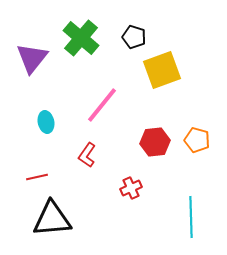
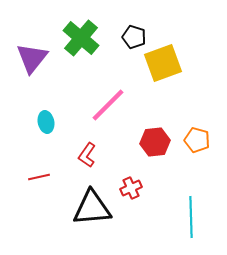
yellow square: moved 1 px right, 7 px up
pink line: moved 6 px right; rotated 6 degrees clockwise
red line: moved 2 px right
black triangle: moved 40 px right, 11 px up
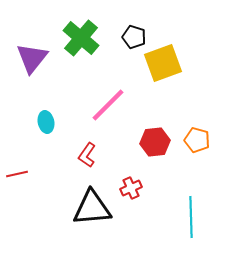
red line: moved 22 px left, 3 px up
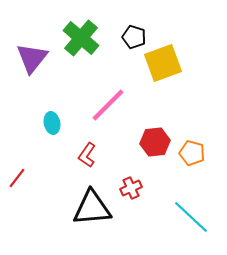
cyan ellipse: moved 6 px right, 1 px down
orange pentagon: moved 5 px left, 13 px down
red line: moved 4 px down; rotated 40 degrees counterclockwise
cyan line: rotated 45 degrees counterclockwise
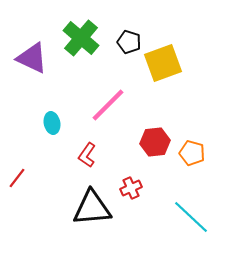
black pentagon: moved 5 px left, 5 px down
purple triangle: rotated 44 degrees counterclockwise
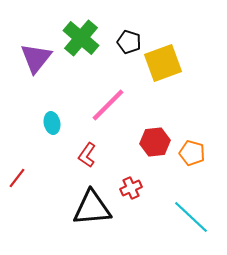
purple triangle: moved 4 px right; rotated 44 degrees clockwise
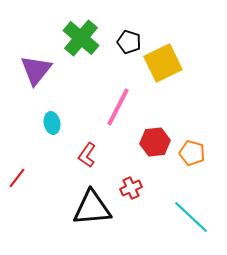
purple triangle: moved 12 px down
yellow square: rotated 6 degrees counterclockwise
pink line: moved 10 px right, 2 px down; rotated 18 degrees counterclockwise
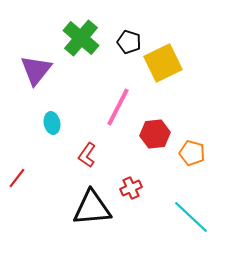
red hexagon: moved 8 px up
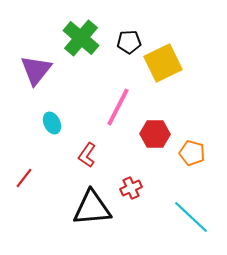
black pentagon: rotated 20 degrees counterclockwise
cyan ellipse: rotated 15 degrees counterclockwise
red hexagon: rotated 8 degrees clockwise
red line: moved 7 px right
